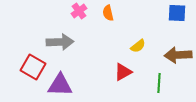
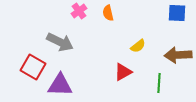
gray arrow: rotated 28 degrees clockwise
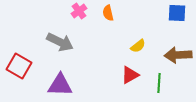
red square: moved 14 px left, 1 px up
red triangle: moved 7 px right, 3 px down
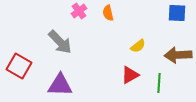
gray arrow: rotated 20 degrees clockwise
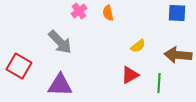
brown arrow: rotated 8 degrees clockwise
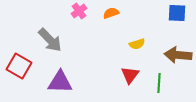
orange semicircle: moved 3 px right; rotated 84 degrees clockwise
gray arrow: moved 10 px left, 2 px up
yellow semicircle: moved 1 px left, 2 px up; rotated 21 degrees clockwise
red triangle: rotated 24 degrees counterclockwise
purple triangle: moved 3 px up
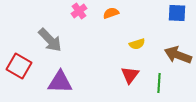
brown arrow: rotated 16 degrees clockwise
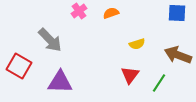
green line: rotated 30 degrees clockwise
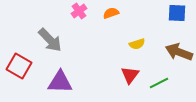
brown arrow: moved 1 px right, 3 px up
green line: rotated 30 degrees clockwise
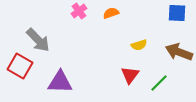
gray arrow: moved 12 px left
yellow semicircle: moved 2 px right, 1 px down
red square: moved 1 px right
green line: rotated 18 degrees counterclockwise
